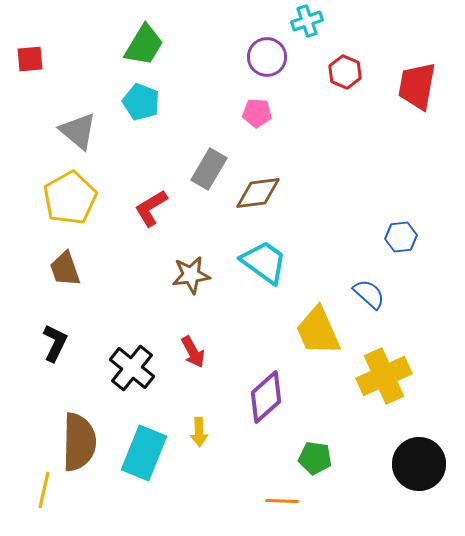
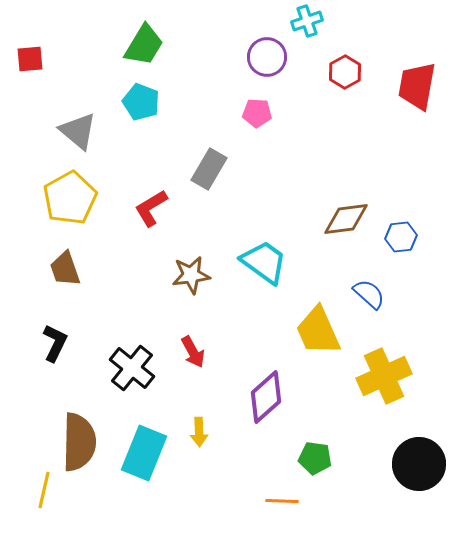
red hexagon: rotated 8 degrees clockwise
brown diamond: moved 88 px right, 26 px down
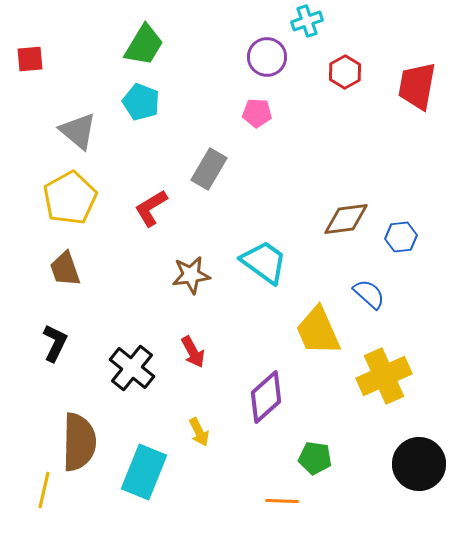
yellow arrow: rotated 24 degrees counterclockwise
cyan rectangle: moved 19 px down
